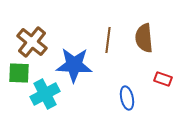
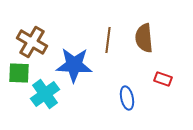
brown cross: rotated 8 degrees counterclockwise
cyan cross: rotated 8 degrees counterclockwise
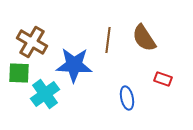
brown semicircle: rotated 28 degrees counterclockwise
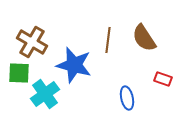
blue star: rotated 12 degrees clockwise
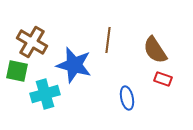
brown semicircle: moved 11 px right, 12 px down
green square: moved 2 px left, 2 px up; rotated 10 degrees clockwise
cyan cross: rotated 20 degrees clockwise
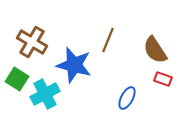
brown line: rotated 15 degrees clockwise
green square: moved 8 px down; rotated 20 degrees clockwise
cyan cross: rotated 12 degrees counterclockwise
blue ellipse: rotated 40 degrees clockwise
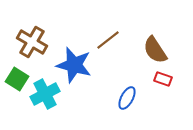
brown line: rotated 30 degrees clockwise
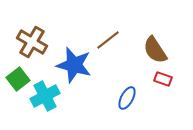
green square: moved 1 px right; rotated 20 degrees clockwise
cyan cross: moved 2 px down
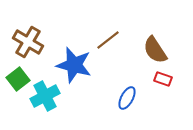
brown cross: moved 4 px left
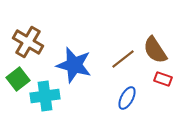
brown line: moved 15 px right, 19 px down
cyan cross: rotated 20 degrees clockwise
